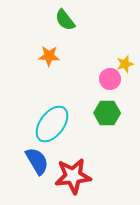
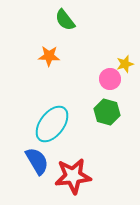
green hexagon: moved 1 px up; rotated 15 degrees clockwise
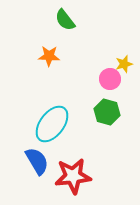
yellow star: moved 1 px left
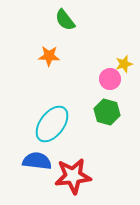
blue semicircle: rotated 52 degrees counterclockwise
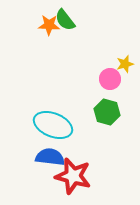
orange star: moved 31 px up
yellow star: moved 1 px right
cyan ellipse: moved 1 px right, 1 px down; rotated 75 degrees clockwise
blue semicircle: moved 13 px right, 4 px up
red star: rotated 21 degrees clockwise
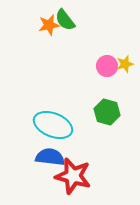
orange star: rotated 15 degrees counterclockwise
pink circle: moved 3 px left, 13 px up
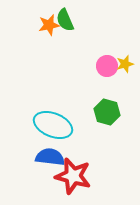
green semicircle: rotated 15 degrees clockwise
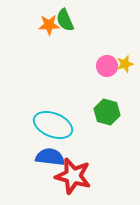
orange star: rotated 10 degrees clockwise
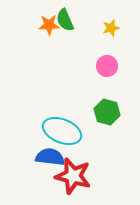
yellow star: moved 14 px left, 36 px up
cyan ellipse: moved 9 px right, 6 px down
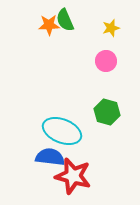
pink circle: moved 1 px left, 5 px up
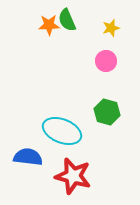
green semicircle: moved 2 px right
blue semicircle: moved 22 px left
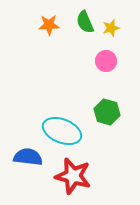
green semicircle: moved 18 px right, 2 px down
